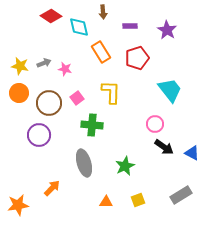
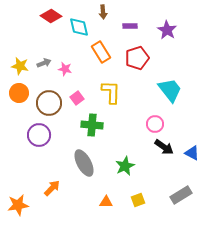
gray ellipse: rotated 12 degrees counterclockwise
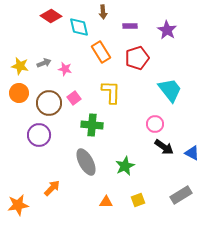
pink square: moved 3 px left
gray ellipse: moved 2 px right, 1 px up
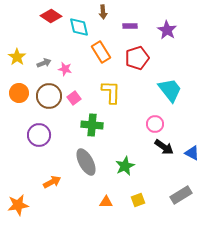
yellow star: moved 3 px left, 9 px up; rotated 24 degrees clockwise
brown circle: moved 7 px up
orange arrow: moved 6 px up; rotated 18 degrees clockwise
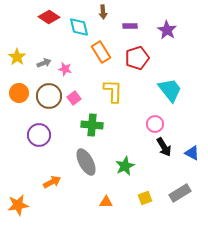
red diamond: moved 2 px left, 1 px down
yellow L-shape: moved 2 px right, 1 px up
black arrow: rotated 24 degrees clockwise
gray rectangle: moved 1 px left, 2 px up
yellow square: moved 7 px right, 2 px up
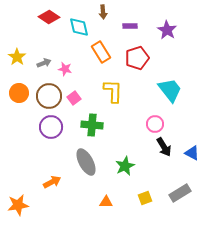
purple circle: moved 12 px right, 8 px up
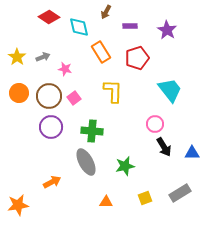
brown arrow: moved 3 px right; rotated 32 degrees clockwise
gray arrow: moved 1 px left, 6 px up
green cross: moved 6 px down
blue triangle: rotated 28 degrees counterclockwise
green star: rotated 12 degrees clockwise
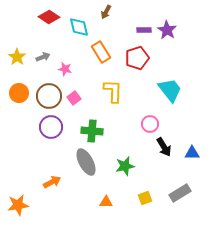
purple rectangle: moved 14 px right, 4 px down
pink circle: moved 5 px left
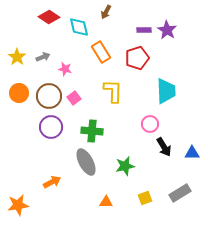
cyan trapezoid: moved 4 px left, 1 px down; rotated 36 degrees clockwise
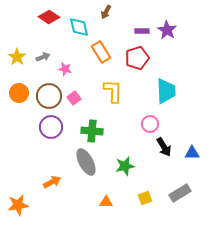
purple rectangle: moved 2 px left, 1 px down
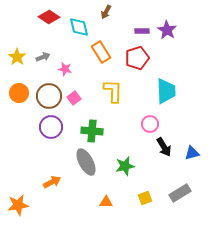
blue triangle: rotated 14 degrees counterclockwise
